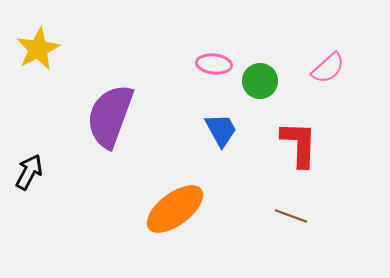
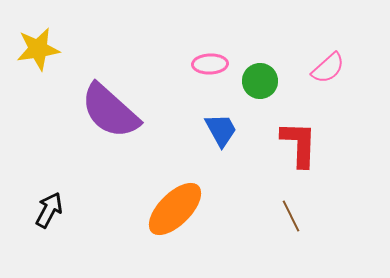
yellow star: rotated 18 degrees clockwise
pink ellipse: moved 4 px left; rotated 8 degrees counterclockwise
purple semicircle: moved 5 px up; rotated 68 degrees counterclockwise
black arrow: moved 20 px right, 38 px down
orange ellipse: rotated 8 degrees counterclockwise
brown line: rotated 44 degrees clockwise
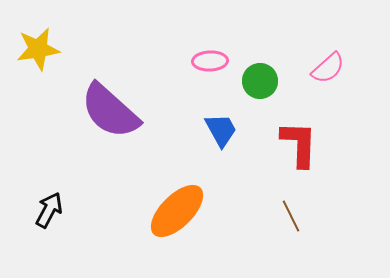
pink ellipse: moved 3 px up
orange ellipse: moved 2 px right, 2 px down
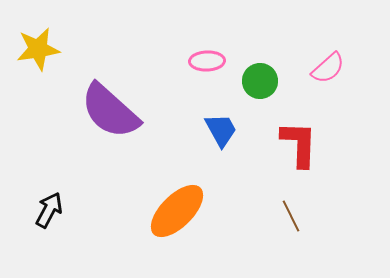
pink ellipse: moved 3 px left
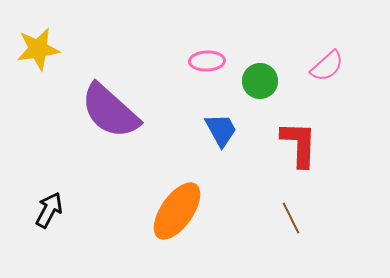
pink semicircle: moved 1 px left, 2 px up
orange ellipse: rotated 10 degrees counterclockwise
brown line: moved 2 px down
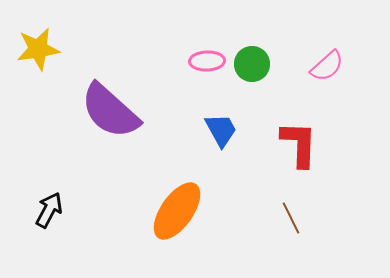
green circle: moved 8 px left, 17 px up
